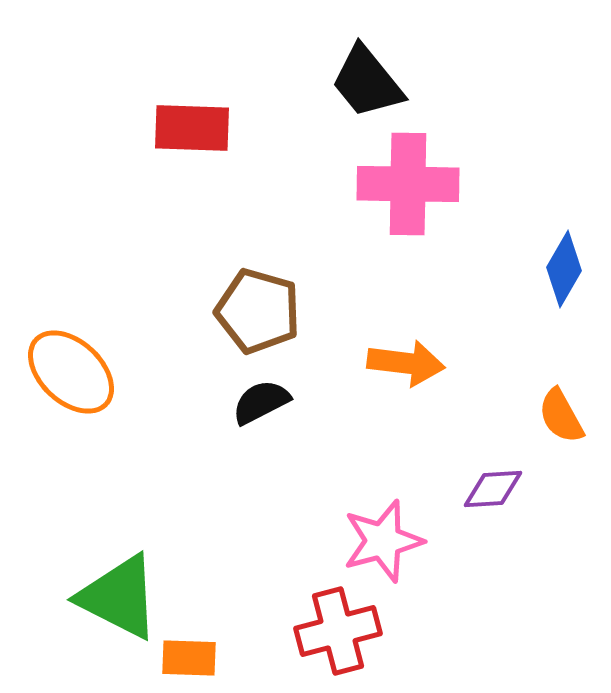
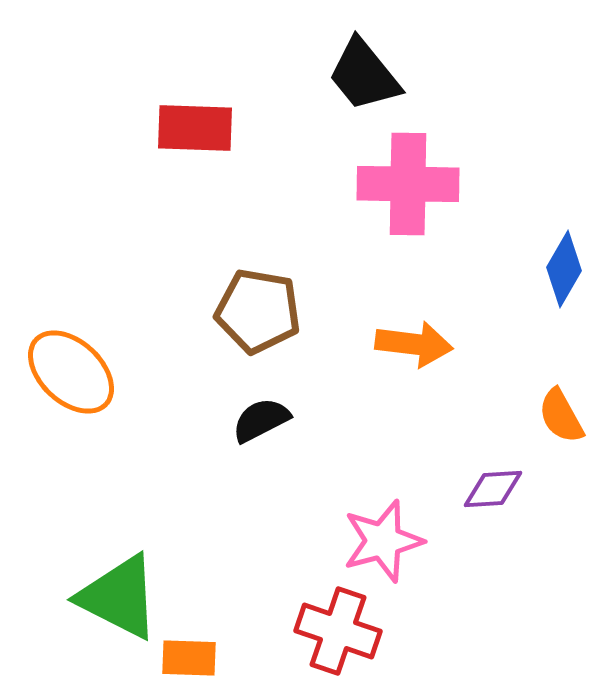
black trapezoid: moved 3 px left, 7 px up
red rectangle: moved 3 px right
brown pentagon: rotated 6 degrees counterclockwise
orange arrow: moved 8 px right, 19 px up
black semicircle: moved 18 px down
red cross: rotated 34 degrees clockwise
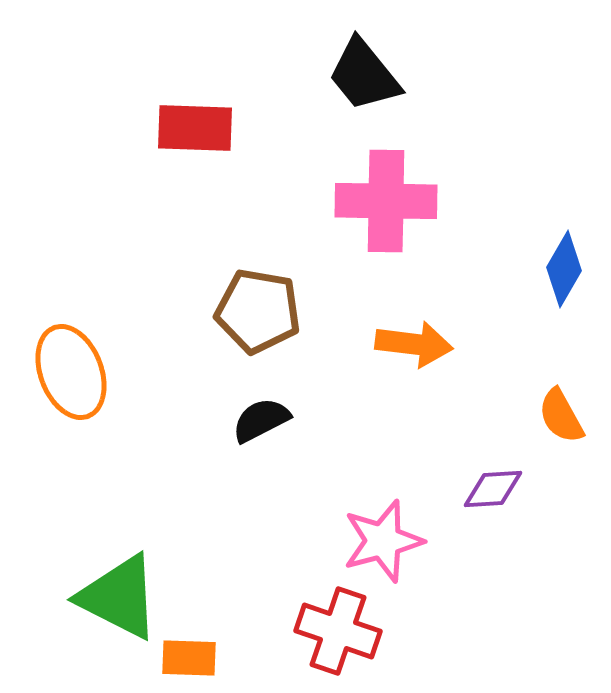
pink cross: moved 22 px left, 17 px down
orange ellipse: rotated 26 degrees clockwise
